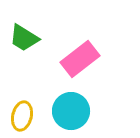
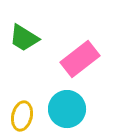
cyan circle: moved 4 px left, 2 px up
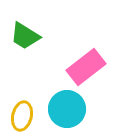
green trapezoid: moved 1 px right, 2 px up
pink rectangle: moved 6 px right, 8 px down
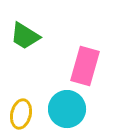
pink rectangle: moved 1 px left, 1 px up; rotated 36 degrees counterclockwise
yellow ellipse: moved 1 px left, 2 px up
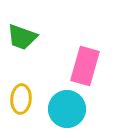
green trapezoid: moved 3 px left, 1 px down; rotated 12 degrees counterclockwise
yellow ellipse: moved 15 px up; rotated 8 degrees counterclockwise
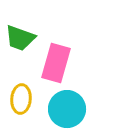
green trapezoid: moved 2 px left, 1 px down
pink rectangle: moved 29 px left, 3 px up
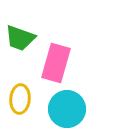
yellow ellipse: moved 1 px left
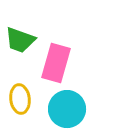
green trapezoid: moved 2 px down
yellow ellipse: rotated 12 degrees counterclockwise
